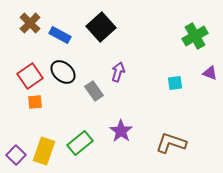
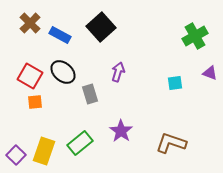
red square: rotated 25 degrees counterclockwise
gray rectangle: moved 4 px left, 3 px down; rotated 18 degrees clockwise
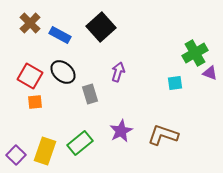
green cross: moved 17 px down
purple star: rotated 10 degrees clockwise
brown L-shape: moved 8 px left, 8 px up
yellow rectangle: moved 1 px right
